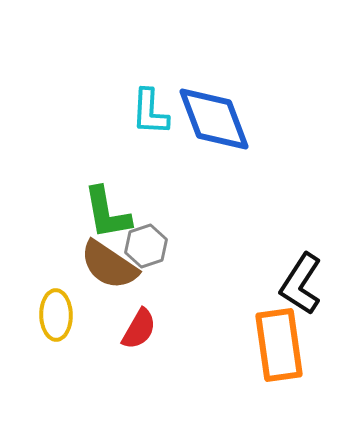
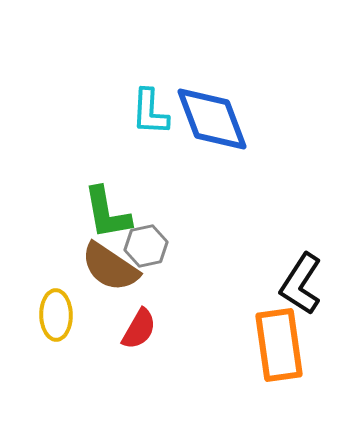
blue diamond: moved 2 px left
gray hexagon: rotated 6 degrees clockwise
brown semicircle: moved 1 px right, 2 px down
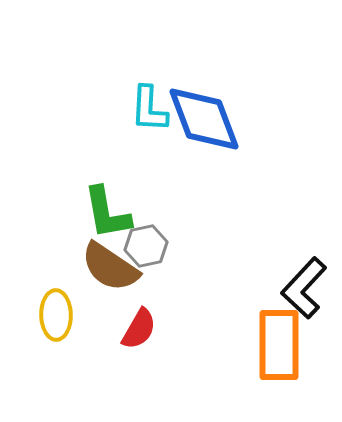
cyan L-shape: moved 1 px left, 3 px up
blue diamond: moved 8 px left
black L-shape: moved 3 px right, 4 px down; rotated 10 degrees clockwise
orange rectangle: rotated 8 degrees clockwise
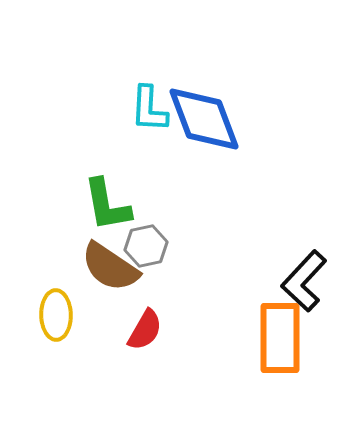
green L-shape: moved 8 px up
black L-shape: moved 7 px up
red semicircle: moved 6 px right, 1 px down
orange rectangle: moved 1 px right, 7 px up
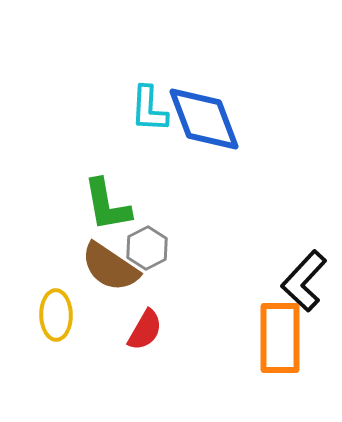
gray hexagon: moved 1 px right, 2 px down; rotated 15 degrees counterclockwise
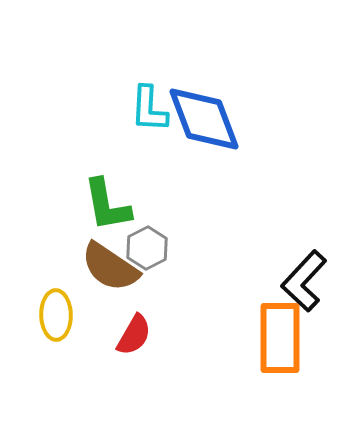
red semicircle: moved 11 px left, 5 px down
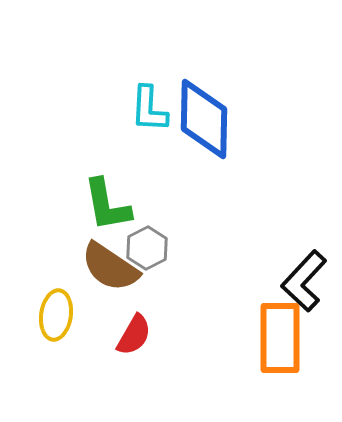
blue diamond: rotated 22 degrees clockwise
yellow ellipse: rotated 9 degrees clockwise
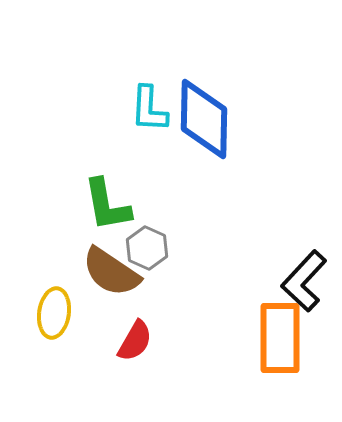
gray hexagon: rotated 9 degrees counterclockwise
brown semicircle: moved 1 px right, 5 px down
yellow ellipse: moved 2 px left, 2 px up
red semicircle: moved 1 px right, 6 px down
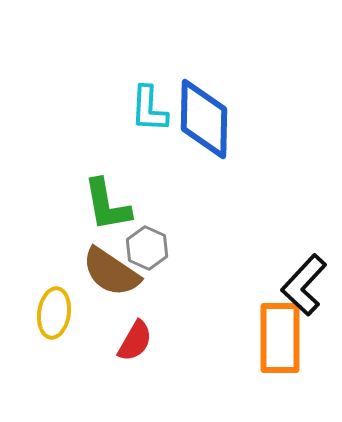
black L-shape: moved 4 px down
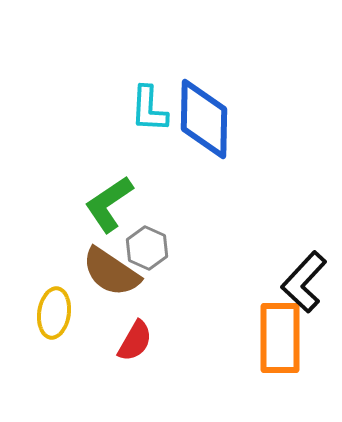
green L-shape: moved 2 px right, 1 px up; rotated 66 degrees clockwise
black L-shape: moved 3 px up
